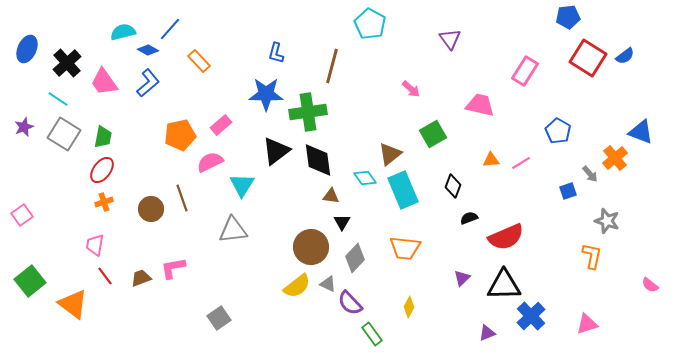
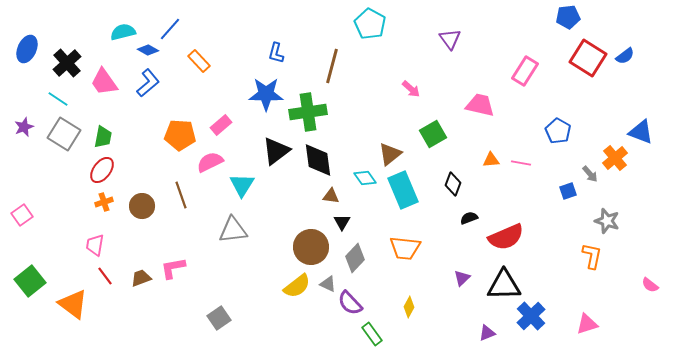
orange pentagon at (180, 135): rotated 16 degrees clockwise
pink line at (521, 163): rotated 42 degrees clockwise
black diamond at (453, 186): moved 2 px up
brown line at (182, 198): moved 1 px left, 3 px up
brown circle at (151, 209): moved 9 px left, 3 px up
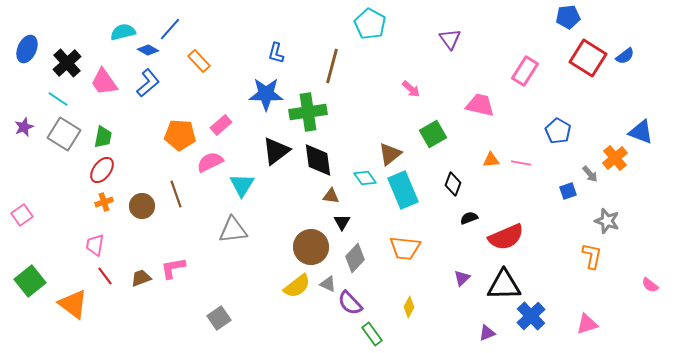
brown line at (181, 195): moved 5 px left, 1 px up
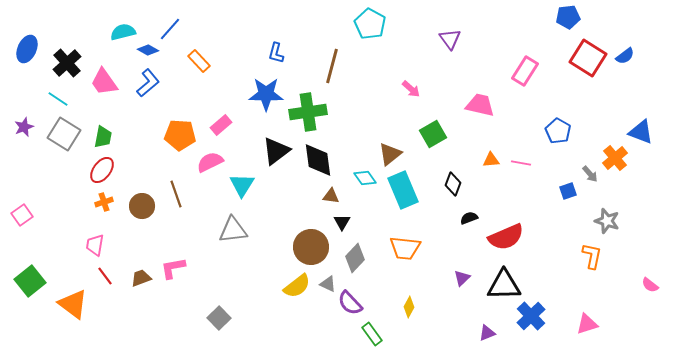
gray square at (219, 318): rotated 10 degrees counterclockwise
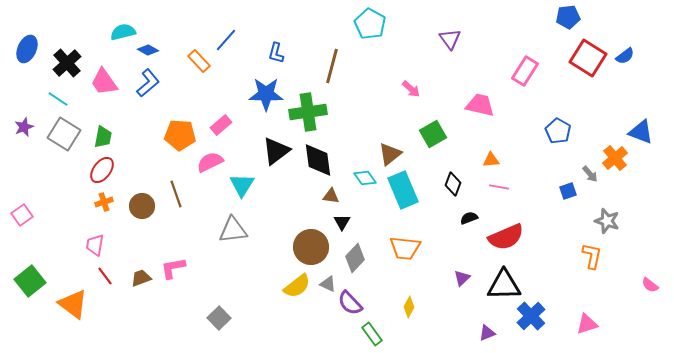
blue line at (170, 29): moved 56 px right, 11 px down
pink line at (521, 163): moved 22 px left, 24 px down
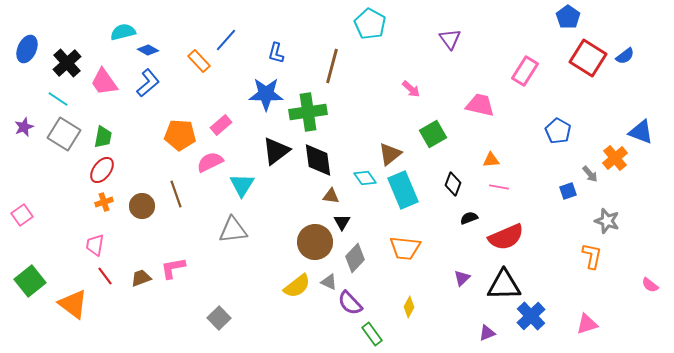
blue pentagon at (568, 17): rotated 30 degrees counterclockwise
brown circle at (311, 247): moved 4 px right, 5 px up
gray triangle at (328, 284): moved 1 px right, 2 px up
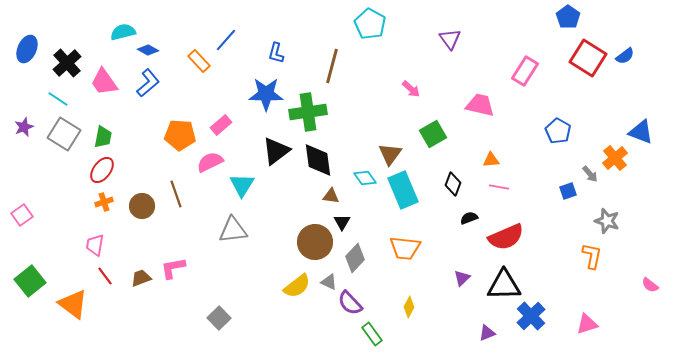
brown triangle at (390, 154): rotated 15 degrees counterclockwise
